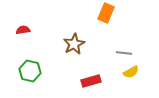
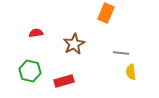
red semicircle: moved 13 px right, 3 px down
gray line: moved 3 px left
yellow semicircle: rotated 112 degrees clockwise
red rectangle: moved 27 px left
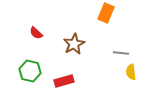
red semicircle: rotated 128 degrees counterclockwise
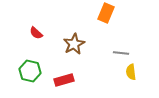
red rectangle: moved 1 px up
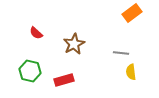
orange rectangle: moved 26 px right; rotated 30 degrees clockwise
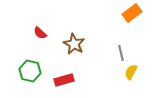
red semicircle: moved 4 px right
brown star: rotated 15 degrees counterclockwise
gray line: rotated 70 degrees clockwise
yellow semicircle: rotated 35 degrees clockwise
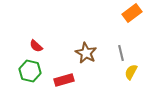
red semicircle: moved 4 px left, 13 px down
brown star: moved 12 px right, 9 px down
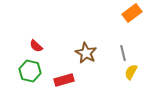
gray line: moved 2 px right
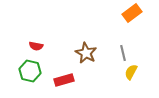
red semicircle: rotated 32 degrees counterclockwise
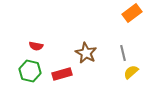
yellow semicircle: rotated 21 degrees clockwise
red rectangle: moved 2 px left, 6 px up
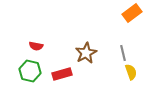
brown star: rotated 15 degrees clockwise
yellow semicircle: rotated 112 degrees clockwise
